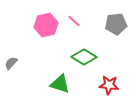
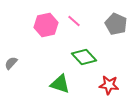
gray pentagon: rotated 30 degrees clockwise
green diamond: rotated 15 degrees clockwise
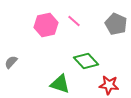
green diamond: moved 2 px right, 4 px down
gray semicircle: moved 1 px up
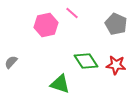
pink line: moved 2 px left, 8 px up
green diamond: rotated 10 degrees clockwise
red star: moved 7 px right, 20 px up
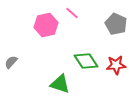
red star: rotated 12 degrees counterclockwise
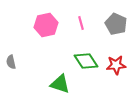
pink line: moved 9 px right, 10 px down; rotated 32 degrees clockwise
gray semicircle: rotated 56 degrees counterclockwise
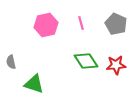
green triangle: moved 26 px left
